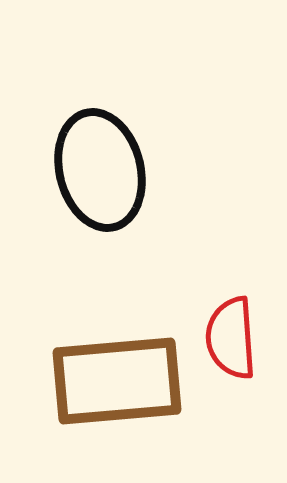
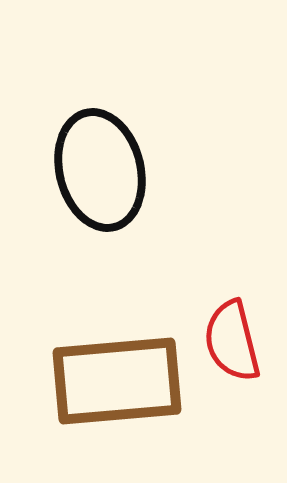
red semicircle: moved 1 px right, 3 px down; rotated 10 degrees counterclockwise
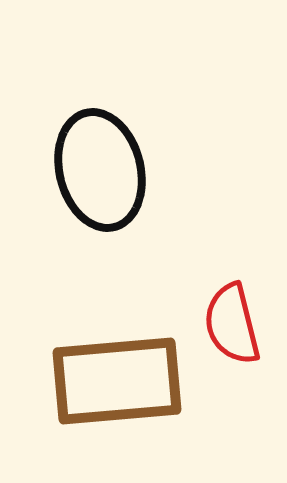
red semicircle: moved 17 px up
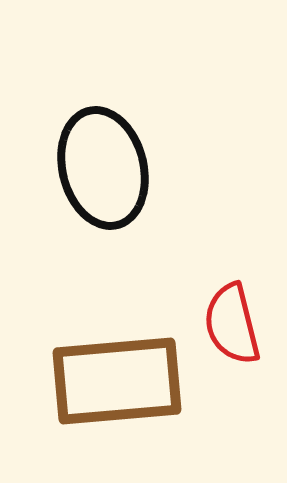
black ellipse: moved 3 px right, 2 px up
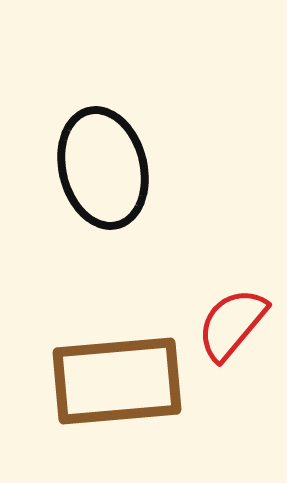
red semicircle: rotated 54 degrees clockwise
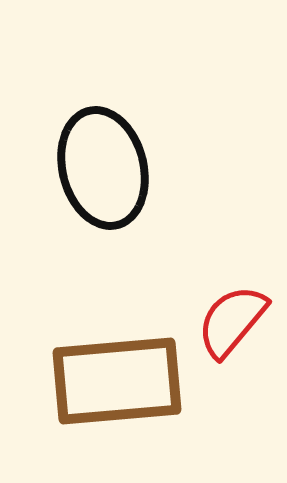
red semicircle: moved 3 px up
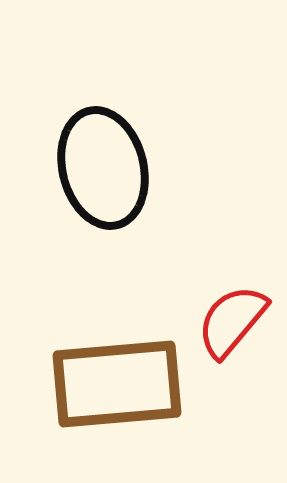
brown rectangle: moved 3 px down
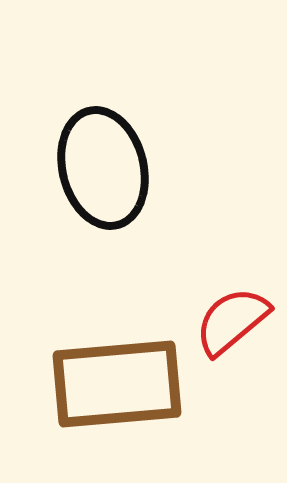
red semicircle: rotated 10 degrees clockwise
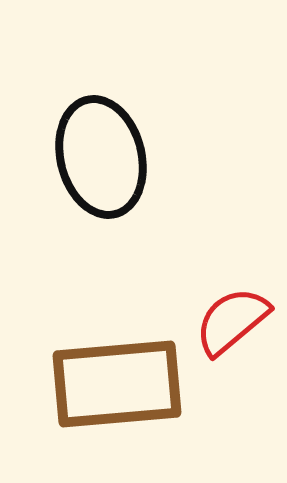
black ellipse: moved 2 px left, 11 px up
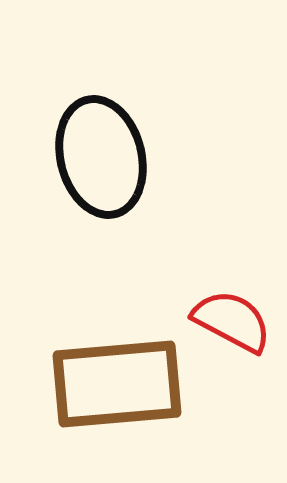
red semicircle: rotated 68 degrees clockwise
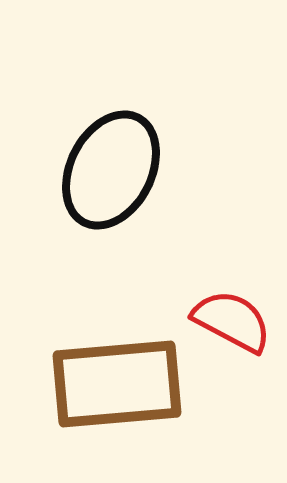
black ellipse: moved 10 px right, 13 px down; rotated 41 degrees clockwise
